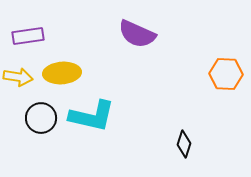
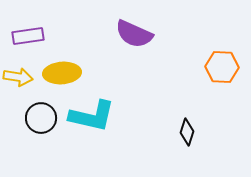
purple semicircle: moved 3 px left
orange hexagon: moved 4 px left, 7 px up
black diamond: moved 3 px right, 12 px up
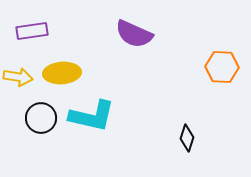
purple rectangle: moved 4 px right, 5 px up
black diamond: moved 6 px down
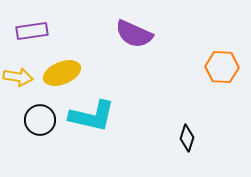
yellow ellipse: rotated 18 degrees counterclockwise
black circle: moved 1 px left, 2 px down
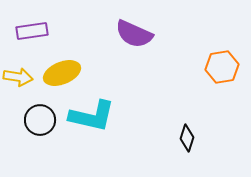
orange hexagon: rotated 12 degrees counterclockwise
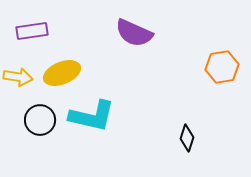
purple semicircle: moved 1 px up
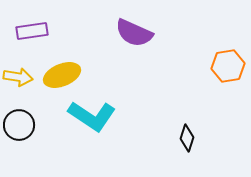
orange hexagon: moved 6 px right, 1 px up
yellow ellipse: moved 2 px down
cyan L-shape: rotated 21 degrees clockwise
black circle: moved 21 px left, 5 px down
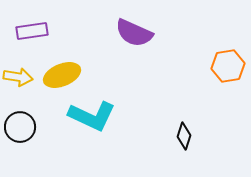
cyan L-shape: rotated 9 degrees counterclockwise
black circle: moved 1 px right, 2 px down
black diamond: moved 3 px left, 2 px up
